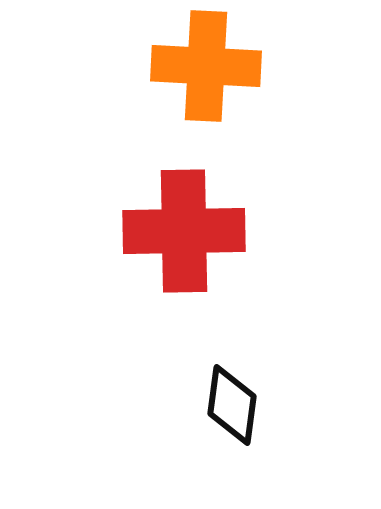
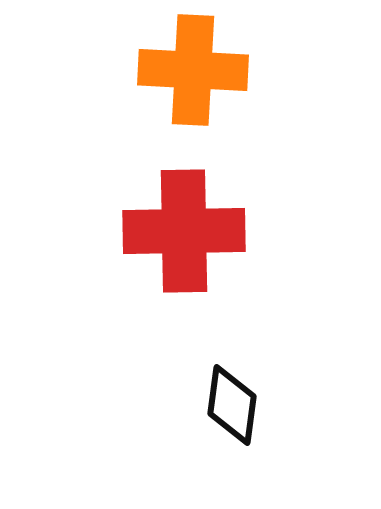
orange cross: moved 13 px left, 4 px down
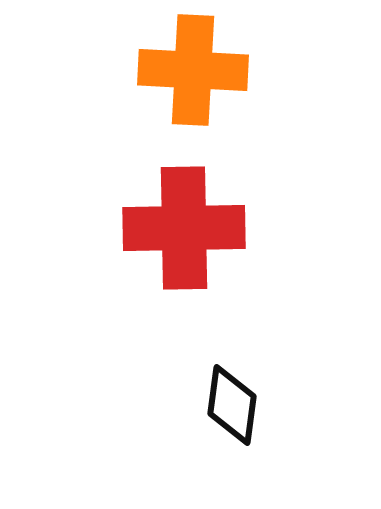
red cross: moved 3 px up
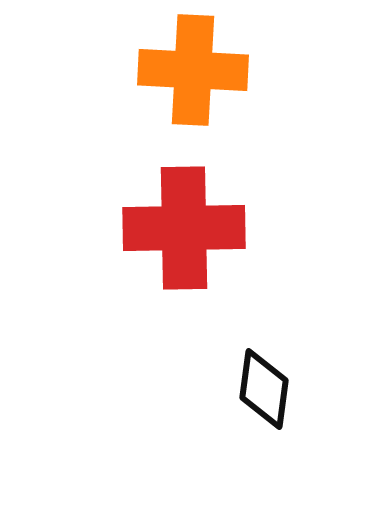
black diamond: moved 32 px right, 16 px up
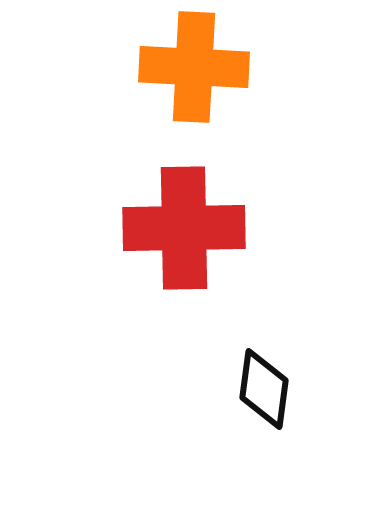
orange cross: moved 1 px right, 3 px up
